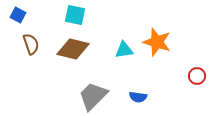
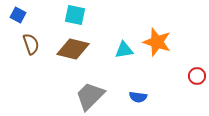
gray trapezoid: moved 3 px left
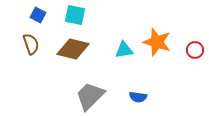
blue square: moved 20 px right
red circle: moved 2 px left, 26 px up
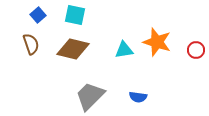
blue square: rotated 21 degrees clockwise
red circle: moved 1 px right
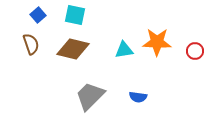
orange star: rotated 16 degrees counterclockwise
red circle: moved 1 px left, 1 px down
